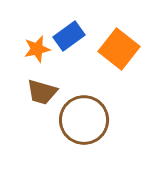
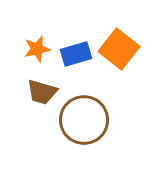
blue rectangle: moved 7 px right, 18 px down; rotated 20 degrees clockwise
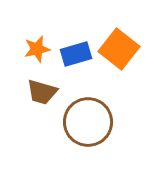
brown circle: moved 4 px right, 2 px down
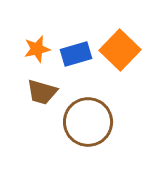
orange square: moved 1 px right, 1 px down; rotated 6 degrees clockwise
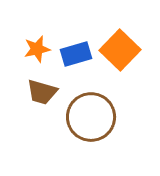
brown circle: moved 3 px right, 5 px up
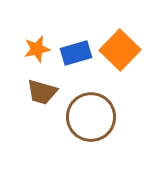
blue rectangle: moved 1 px up
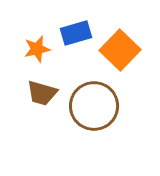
blue rectangle: moved 20 px up
brown trapezoid: moved 1 px down
brown circle: moved 3 px right, 11 px up
